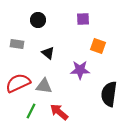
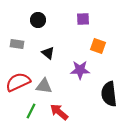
red semicircle: moved 1 px up
black semicircle: rotated 15 degrees counterclockwise
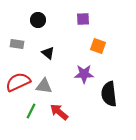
purple star: moved 4 px right, 4 px down
